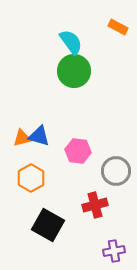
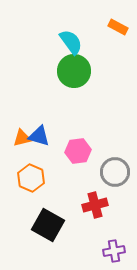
pink hexagon: rotated 15 degrees counterclockwise
gray circle: moved 1 px left, 1 px down
orange hexagon: rotated 8 degrees counterclockwise
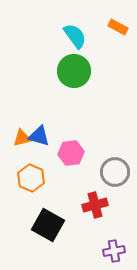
cyan semicircle: moved 4 px right, 6 px up
pink hexagon: moved 7 px left, 2 px down
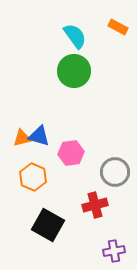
orange hexagon: moved 2 px right, 1 px up
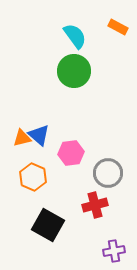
blue triangle: moved 1 px up; rotated 25 degrees clockwise
gray circle: moved 7 px left, 1 px down
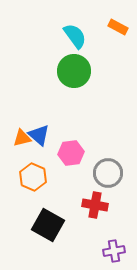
red cross: rotated 25 degrees clockwise
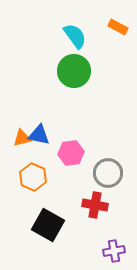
blue triangle: rotated 30 degrees counterclockwise
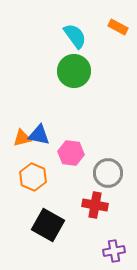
pink hexagon: rotated 15 degrees clockwise
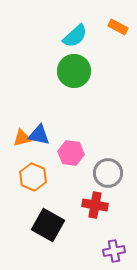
cyan semicircle: rotated 84 degrees clockwise
